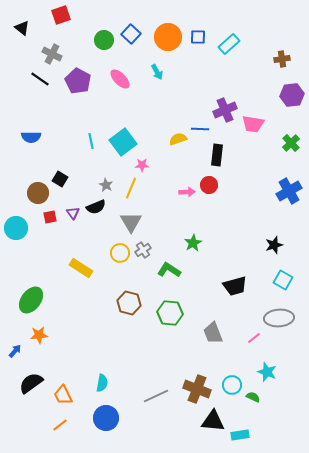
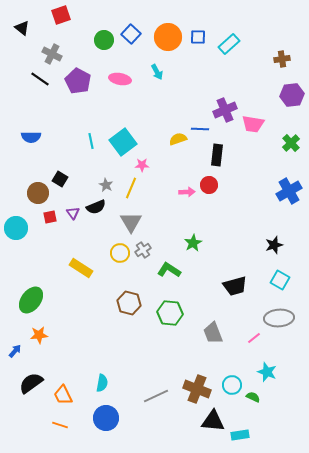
pink ellipse at (120, 79): rotated 35 degrees counterclockwise
cyan square at (283, 280): moved 3 px left
orange line at (60, 425): rotated 56 degrees clockwise
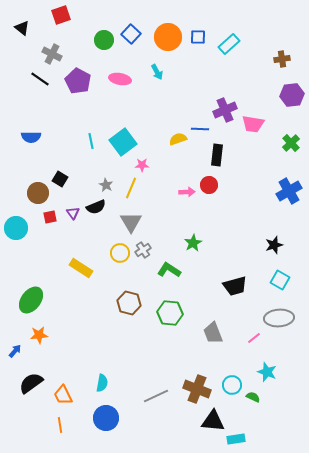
orange line at (60, 425): rotated 63 degrees clockwise
cyan rectangle at (240, 435): moved 4 px left, 4 px down
